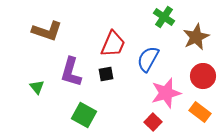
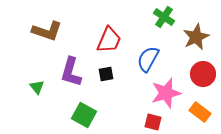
red trapezoid: moved 4 px left, 4 px up
red circle: moved 2 px up
red square: rotated 30 degrees counterclockwise
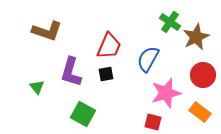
green cross: moved 6 px right, 5 px down
red trapezoid: moved 6 px down
red circle: moved 1 px down
green square: moved 1 px left, 1 px up
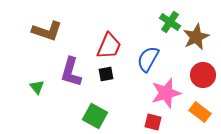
green square: moved 12 px right, 2 px down
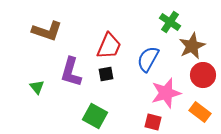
brown star: moved 4 px left, 9 px down
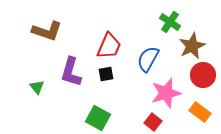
green square: moved 3 px right, 2 px down
red square: rotated 24 degrees clockwise
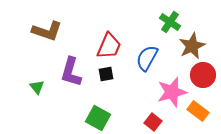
blue semicircle: moved 1 px left, 1 px up
pink star: moved 6 px right, 1 px up
orange rectangle: moved 2 px left, 1 px up
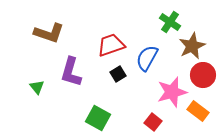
brown L-shape: moved 2 px right, 2 px down
red trapezoid: moved 2 px right, 1 px up; rotated 132 degrees counterclockwise
black square: moved 12 px right; rotated 21 degrees counterclockwise
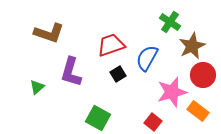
green triangle: rotated 28 degrees clockwise
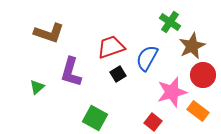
red trapezoid: moved 2 px down
green square: moved 3 px left
